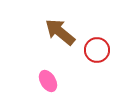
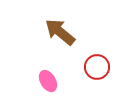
red circle: moved 17 px down
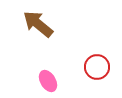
brown arrow: moved 22 px left, 8 px up
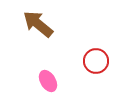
red circle: moved 1 px left, 6 px up
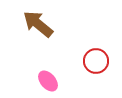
pink ellipse: rotated 10 degrees counterclockwise
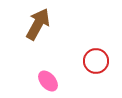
brown arrow: rotated 80 degrees clockwise
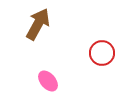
red circle: moved 6 px right, 8 px up
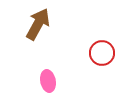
pink ellipse: rotated 30 degrees clockwise
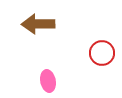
brown arrow: rotated 120 degrees counterclockwise
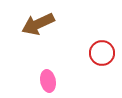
brown arrow: rotated 24 degrees counterclockwise
